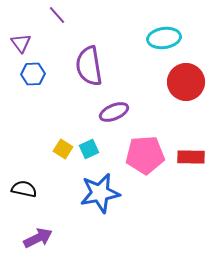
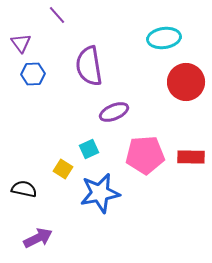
yellow square: moved 20 px down
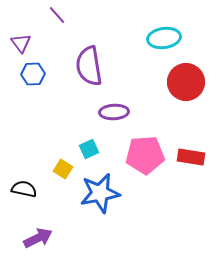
purple ellipse: rotated 20 degrees clockwise
red rectangle: rotated 8 degrees clockwise
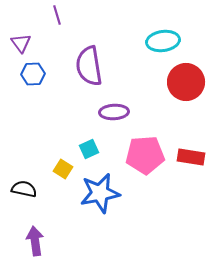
purple line: rotated 24 degrees clockwise
cyan ellipse: moved 1 px left, 3 px down
purple arrow: moved 3 px left, 3 px down; rotated 72 degrees counterclockwise
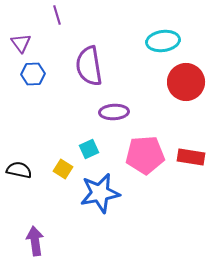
black semicircle: moved 5 px left, 19 px up
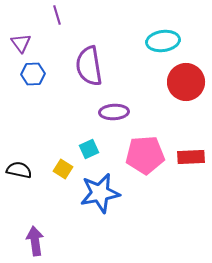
red rectangle: rotated 12 degrees counterclockwise
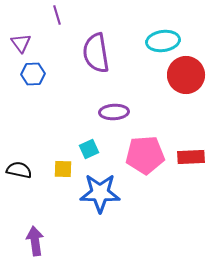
purple semicircle: moved 7 px right, 13 px up
red circle: moved 7 px up
yellow square: rotated 30 degrees counterclockwise
blue star: rotated 12 degrees clockwise
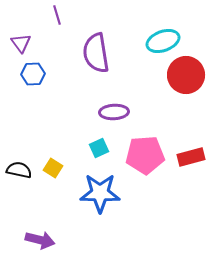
cyan ellipse: rotated 12 degrees counterclockwise
cyan square: moved 10 px right, 1 px up
red rectangle: rotated 12 degrees counterclockwise
yellow square: moved 10 px left, 1 px up; rotated 30 degrees clockwise
purple arrow: moved 5 px right, 1 px up; rotated 112 degrees clockwise
